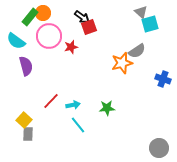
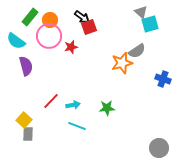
orange circle: moved 7 px right, 7 px down
cyan line: moved 1 px left, 1 px down; rotated 30 degrees counterclockwise
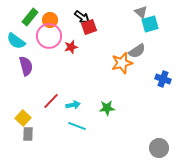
yellow square: moved 1 px left, 2 px up
